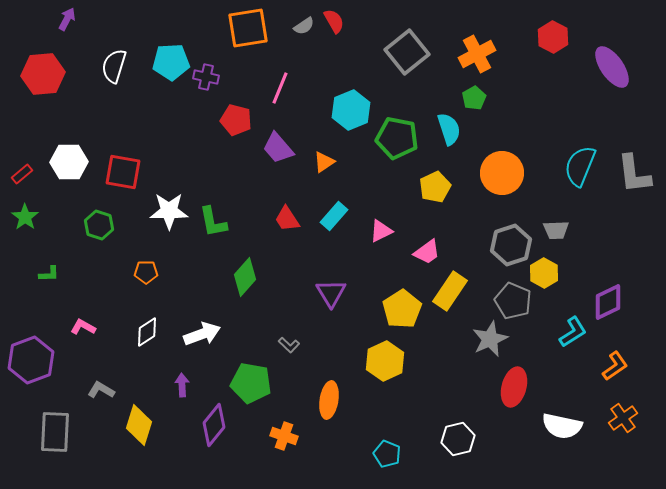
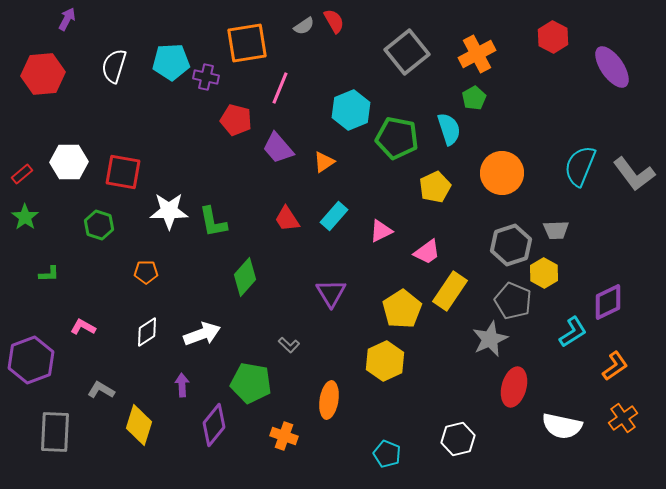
orange square at (248, 28): moved 1 px left, 15 px down
gray L-shape at (634, 174): rotated 30 degrees counterclockwise
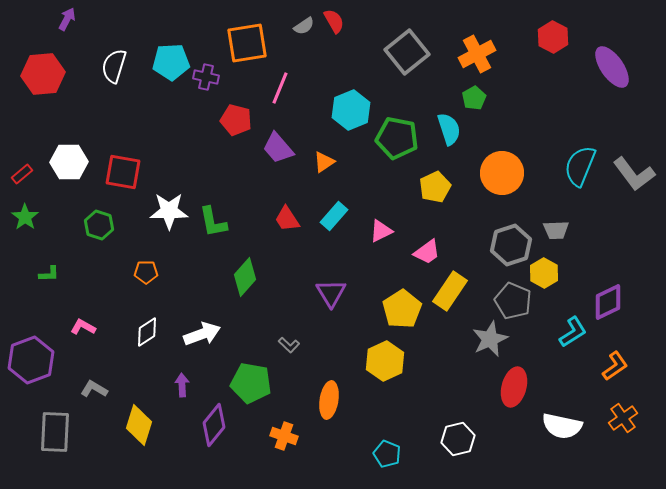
gray L-shape at (101, 390): moved 7 px left, 1 px up
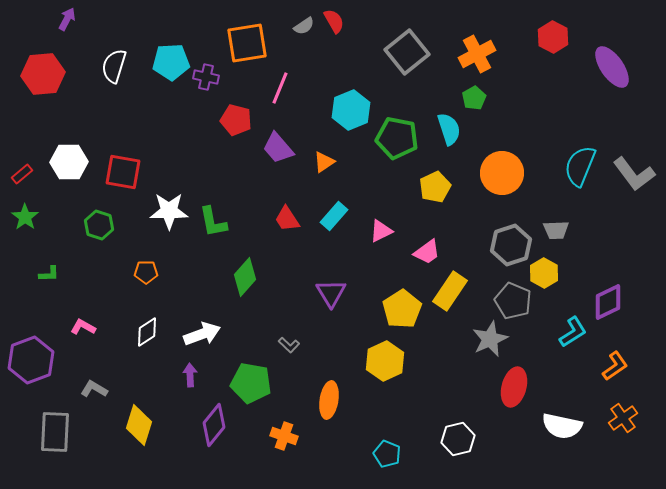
purple arrow at (182, 385): moved 8 px right, 10 px up
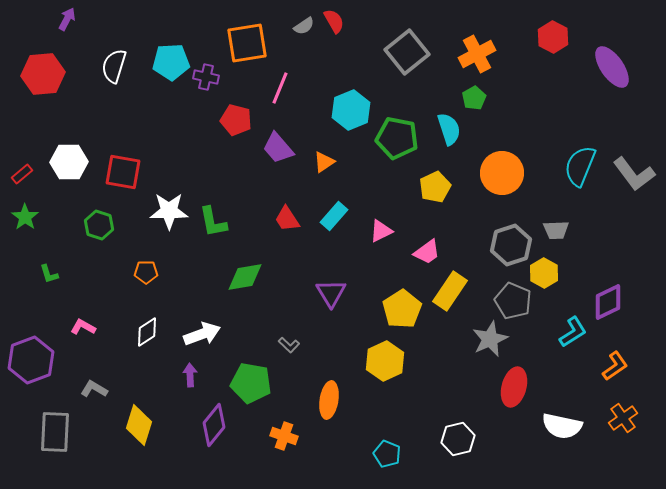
green L-shape at (49, 274): rotated 75 degrees clockwise
green diamond at (245, 277): rotated 39 degrees clockwise
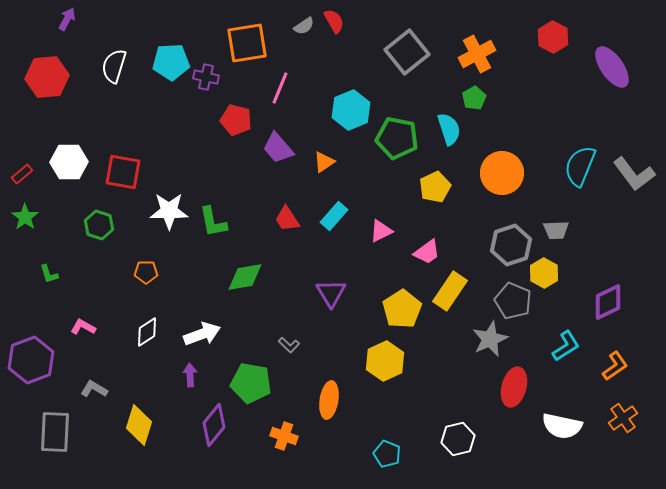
red hexagon at (43, 74): moved 4 px right, 3 px down
cyan L-shape at (573, 332): moved 7 px left, 14 px down
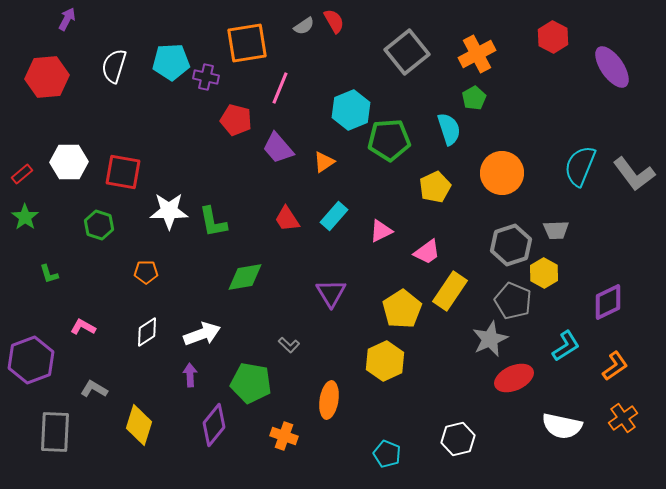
green pentagon at (397, 138): moved 8 px left, 2 px down; rotated 15 degrees counterclockwise
red ellipse at (514, 387): moved 9 px up; rotated 51 degrees clockwise
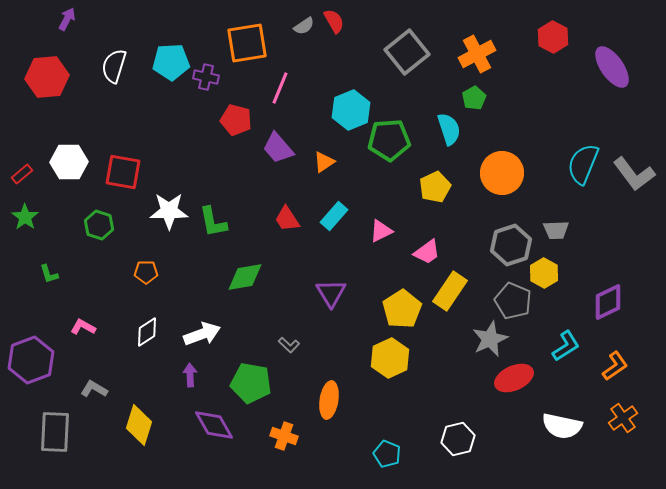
cyan semicircle at (580, 166): moved 3 px right, 2 px up
yellow hexagon at (385, 361): moved 5 px right, 3 px up
purple diamond at (214, 425): rotated 69 degrees counterclockwise
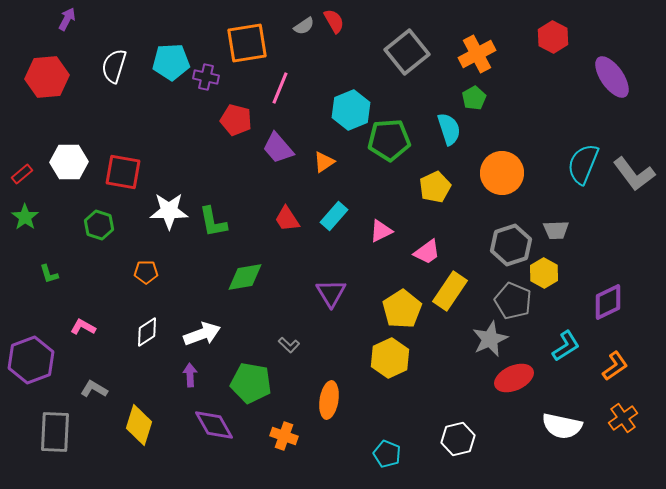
purple ellipse at (612, 67): moved 10 px down
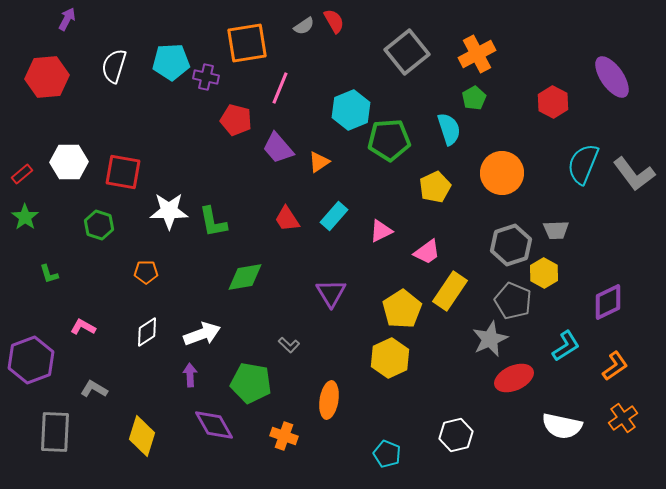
red hexagon at (553, 37): moved 65 px down
orange triangle at (324, 162): moved 5 px left
yellow diamond at (139, 425): moved 3 px right, 11 px down
white hexagon at (458, 439): moved 2 px left, 4 px up
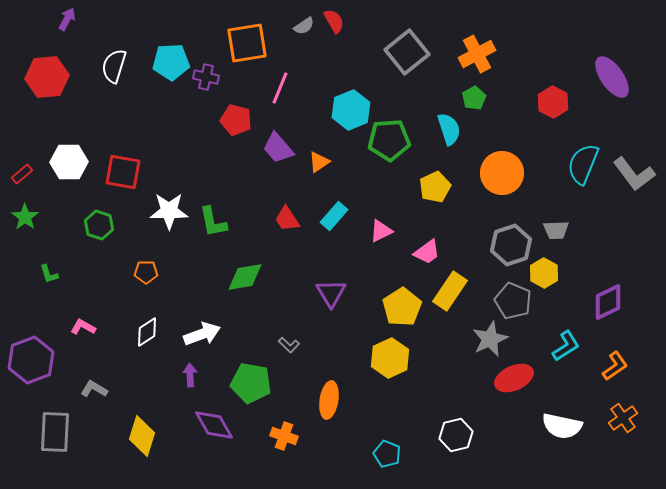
yellow pentagon at (402, 309): moved 2 px up
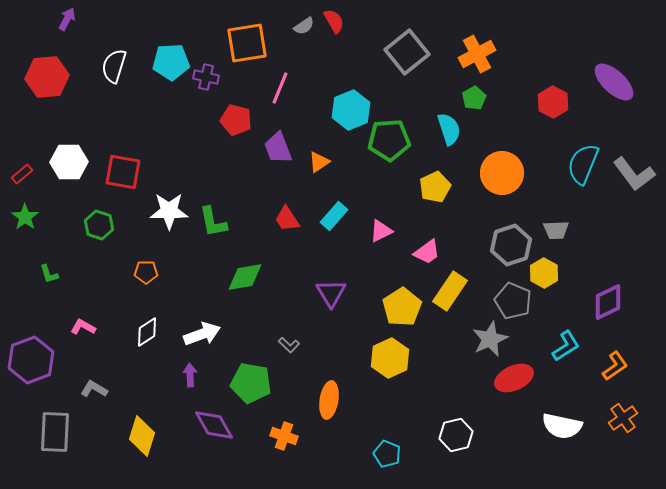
purple ellipse at (612, 77): moved 2 px right, 5 px down; rotated 12 degrees counterclockwise
purple trapezoid at (278, 148): rotated 20 degrees clockwise
